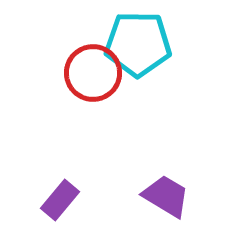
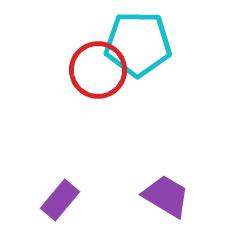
red circle: moved 5 px right, 3 px up
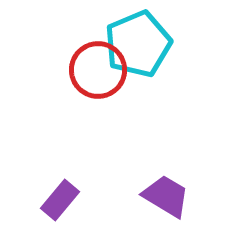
cyan pentagon: rotated 24 degrees counterclockwise
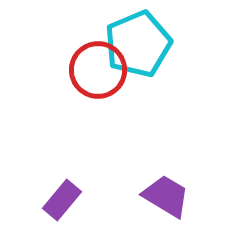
purple rectangle: moved 2 px right
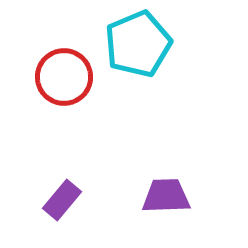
red circle: moved 34 px left, 7 px down
purple trapezoid: rotated 33 degrees counterclockwise
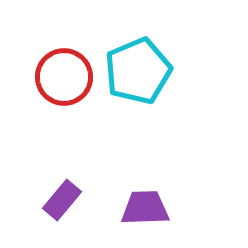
cyan pentagon: moved 27 px down
purple trapezoid: moved 21 px left, 12 px down
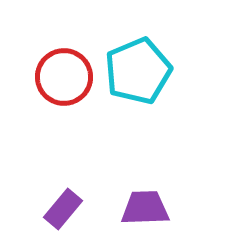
purple rectangle: moved 1 px right, 9 px down
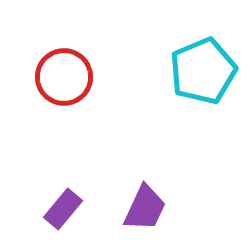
cyan pentagon: moved 65 px right
purple trapezoid: rotated 117 degrees clockwise
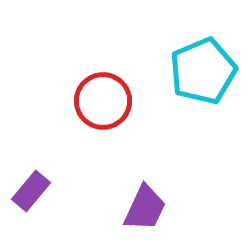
red circle: moved 39 px right, 24 px down
purple rectangle: moved 32 px left, 18 px up
